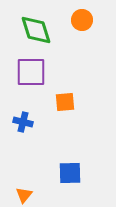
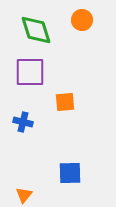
purple square: moved 1 px left
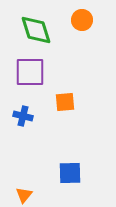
blue cross: moved 6 px up
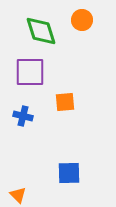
green diamond: moved 5 px right, 1 px down
blue square: moved 1 px left
orange triangle: moved 6 px left; rotated 24 degrees counterclockwise
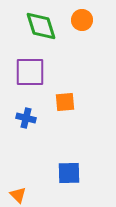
green diamond: moved 5 px up
blue cross: moved 3 px right, 2 px down
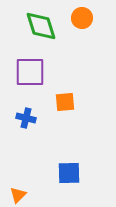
orange circle: moved 2 px up
orange triangle: rotated 30 degrees clockwise
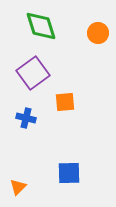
orange circle: moved 16 px right, 15 px down
purple square: moved 3 px right, 1 px down; rotated 36 degrees counterclockwise
orange triangle: moved 8 px up
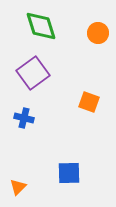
orange square: moved 24 px right; rotated 25 degrees clockwise
blue cross: moved 2 px left
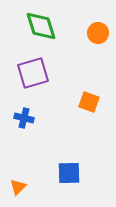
purple square: rotated 20 degrees clockwise
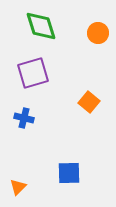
orange square: rotated 20 degrees clockwise
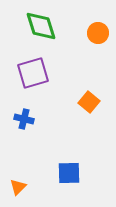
blue cross: moved 1 px down
